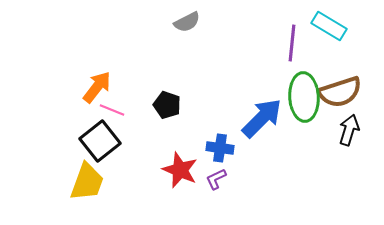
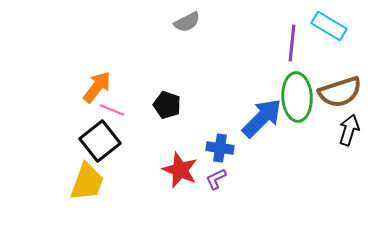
green ellipse: moved 7 px left
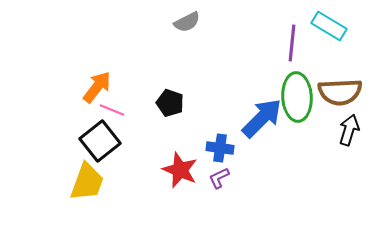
brown semicircle: rotated 15 degrees clockwise
black pentagon: moved 3 px right, 2 px up
purple L-shape: moved 3 px right, 1 px up
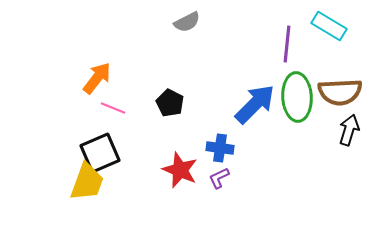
purple line: moved 5 px left, 1 px down
orange arrow: moved 9 px up
black pentagon: rotated 8 degrees clockwise
pink line: moved 1 px right, 2 px up
blue arrow: moved 7 px left, 14 px up
black square: moved 12 px down; rotated 15 degrees clockwise
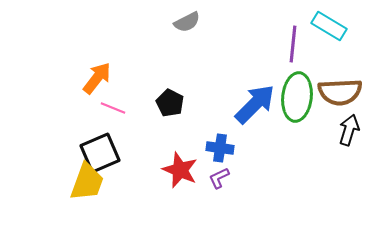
purple line: moved 6 px right
green ellipse: rotated 9 degrees clockwise
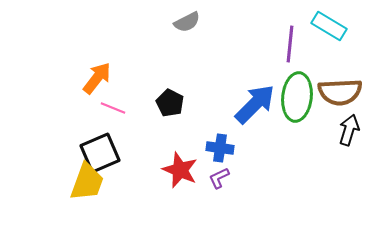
purple line: moved 3 px left
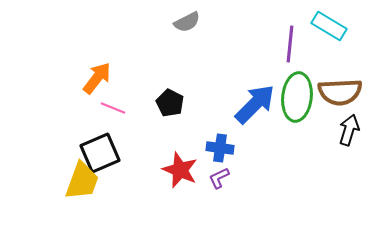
yellow trapezoid: moved 5 px left, 1 px up
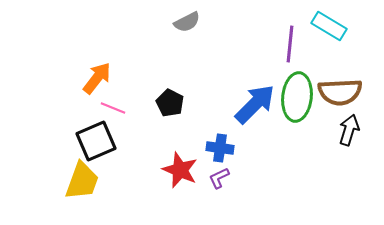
black square: moved 4 px left, 12 px up
